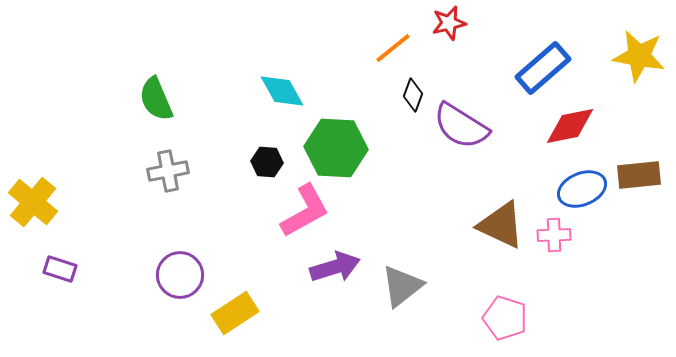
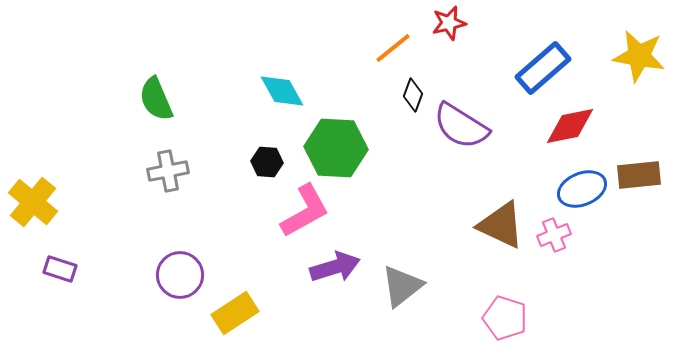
pink cross: rotated 20 degrees counterclockwise
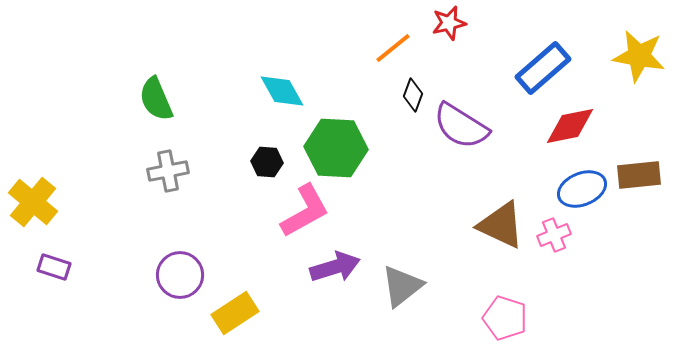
purple rectangle: moved 6 px left, 2 px up
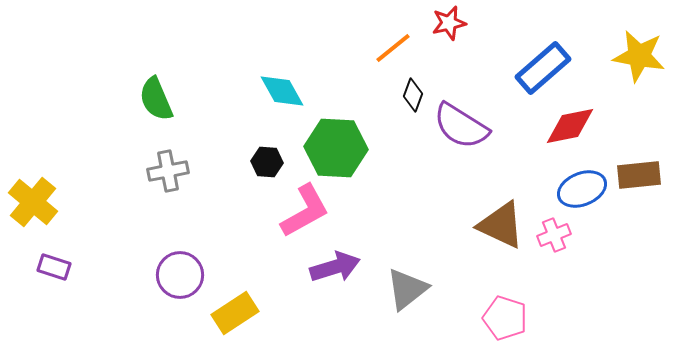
gray triangle: moved 5 px right, 3 px down
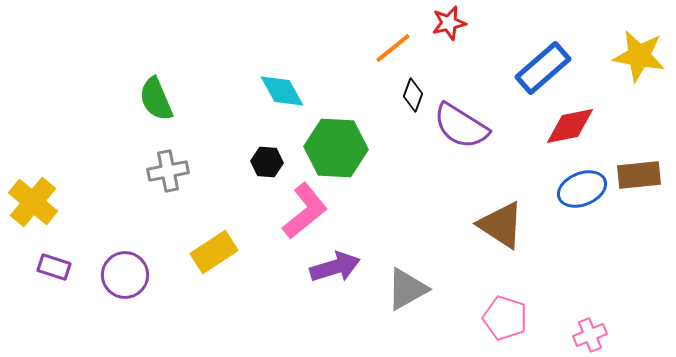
pink L-shape: rotated 10 degrees counterclockwise
brown triangle: rotated 8 degrees clockwise
pink cross: moved 36 px right, 100 px down
purple circle: moved 55 px left
gray triangle: rotated 9 degrees clockwise
yellow rectangle: moved 21 px left, 61 px up
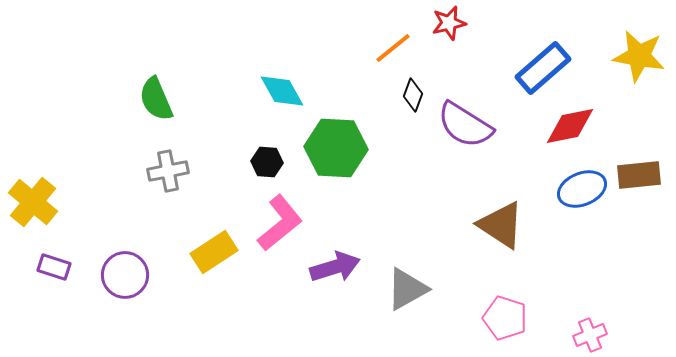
purple semicircle: moved 4 px right, 1 px up
pink L-shape: moved 25 px left, 12 px down
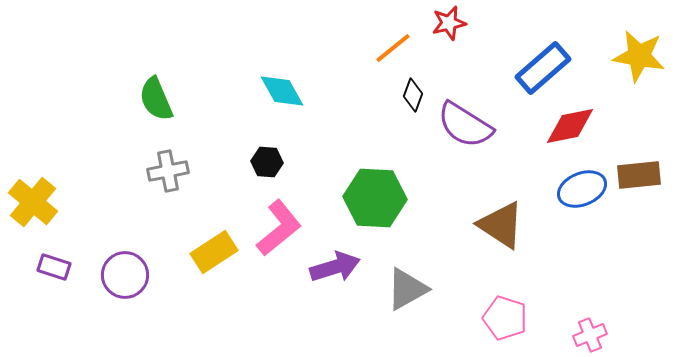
green hexagon: moved 39 px right, 50 px down
pink L-shape: moved 1 px left, 5 px down
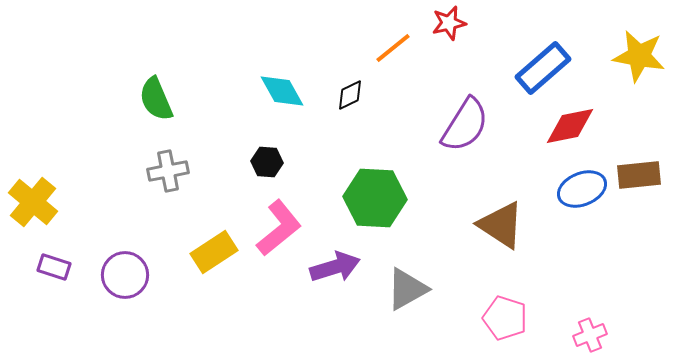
black diamond: moved 63 px left; rotated 44 degrees clockwise
purple semicircle: rotated 90 degrees counterclockwise
